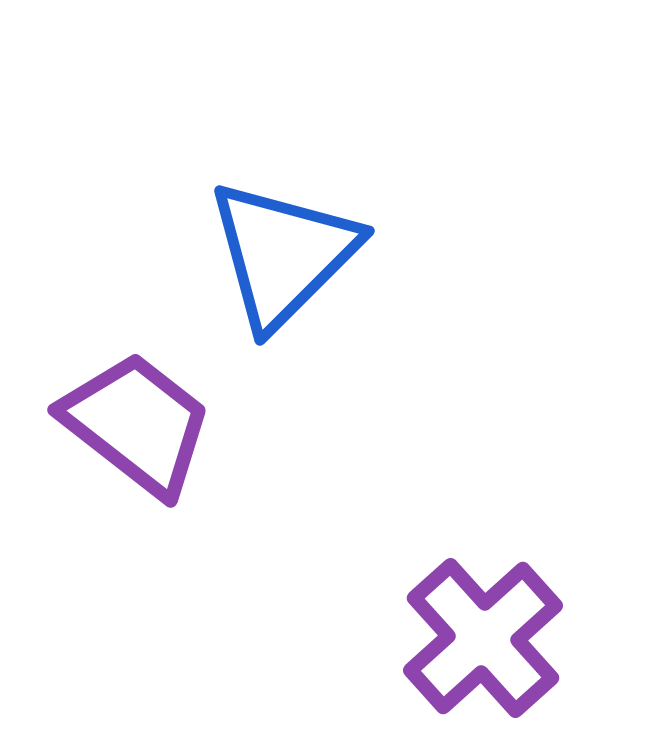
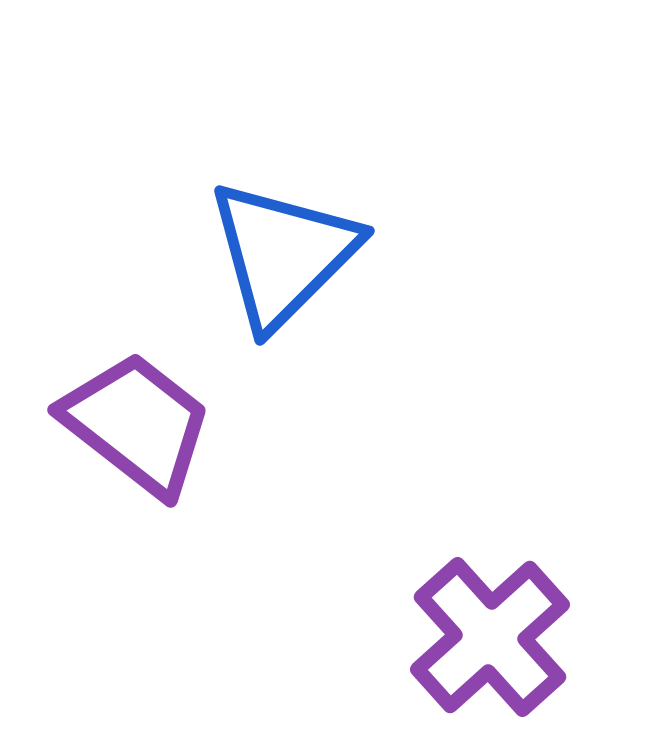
purple cross: moved 7 px right, 1 px up
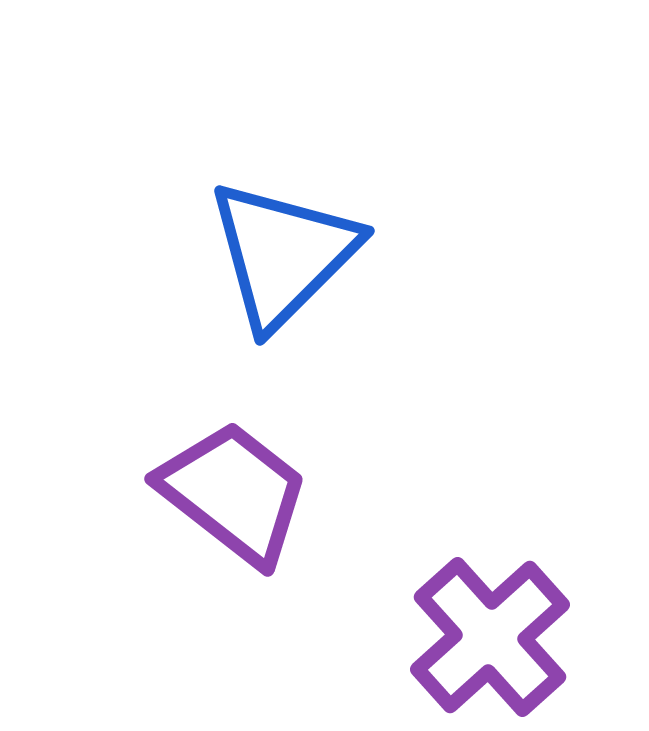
purple trapezoid: moved 97 px right, 69 px down
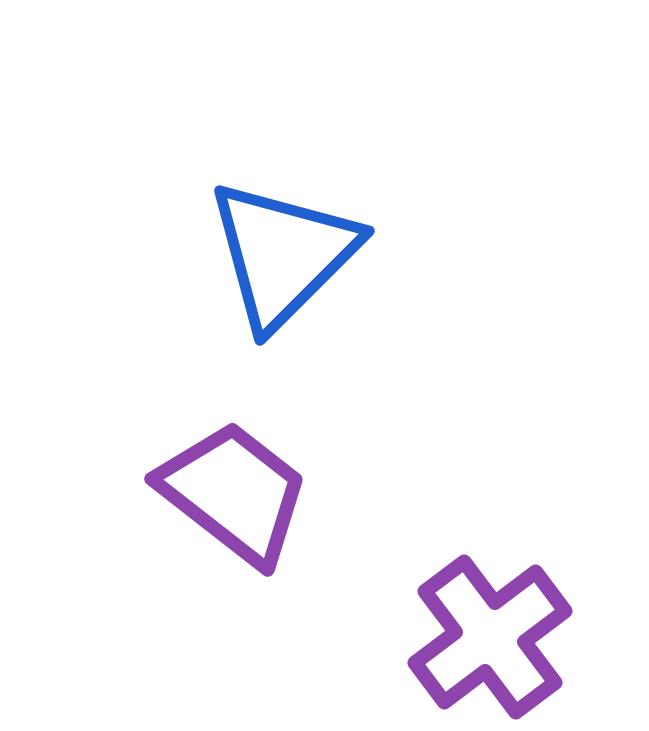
purple cross: rotated 5 degrees clockwise
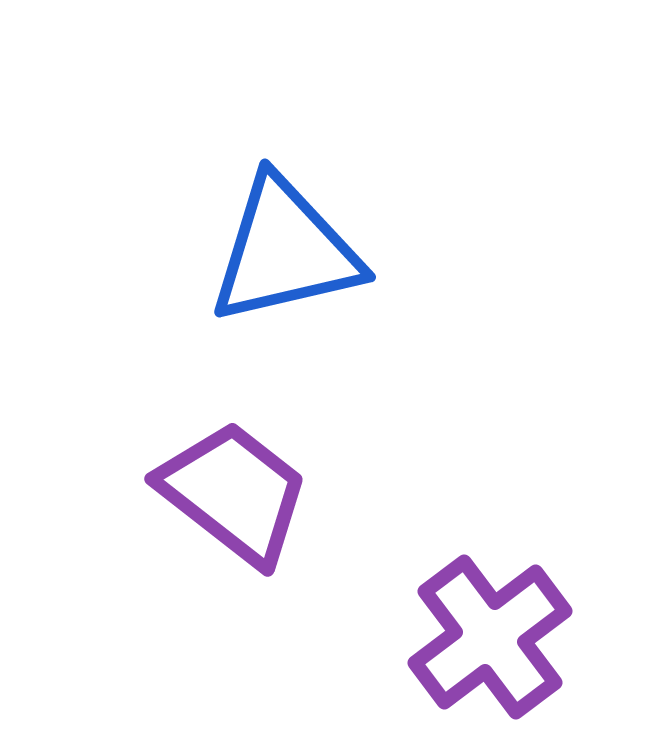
blue triangle: moved 2 px right, 3 px up; rotated 32 degrees clockwise
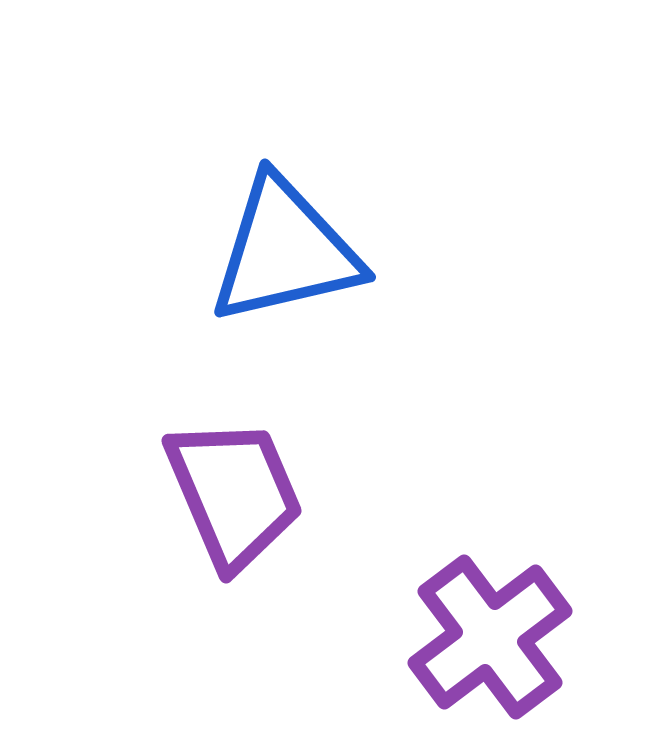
purple trapezoid: rotated 29 degrees clockwise
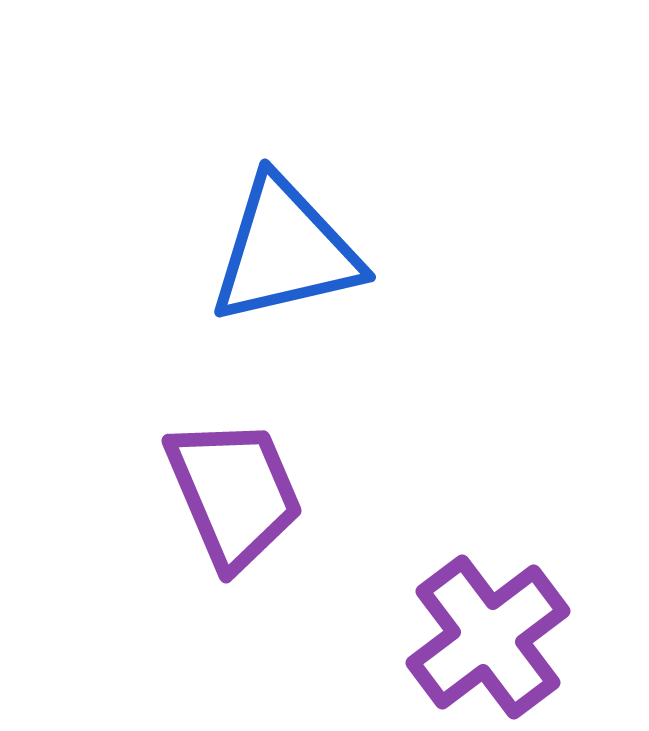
purple cross: moved 2 px left
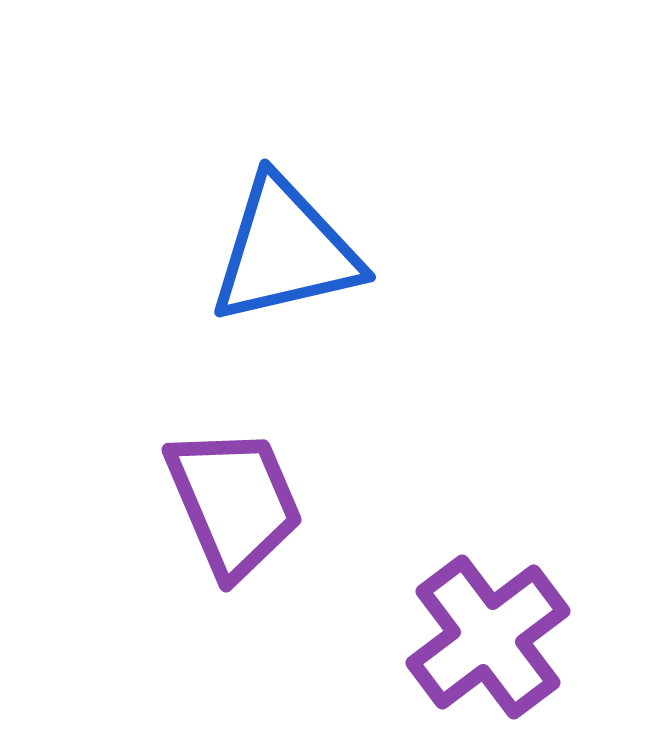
purple trapezoid: moved 9 px down
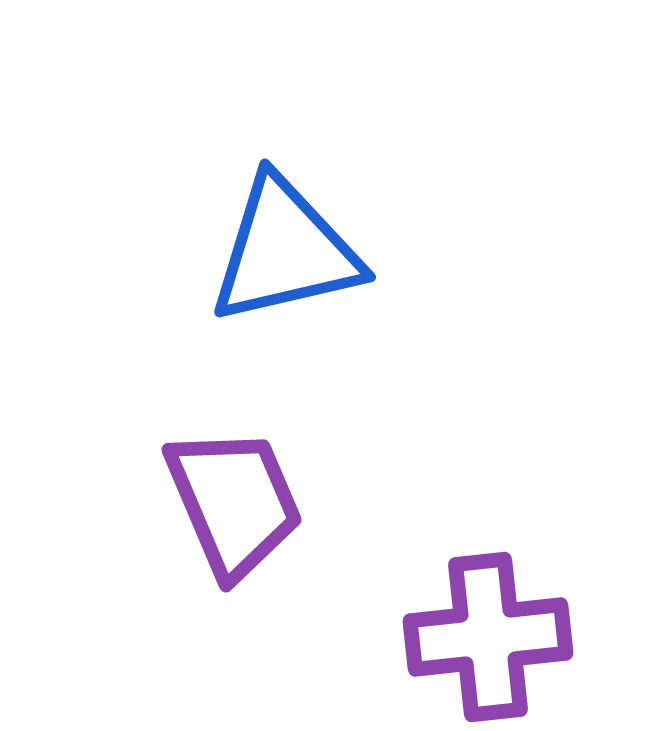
purple cross: rotated 31 degrees clockwise
